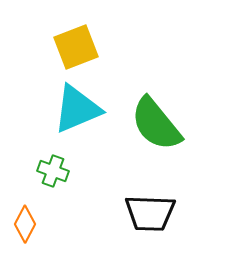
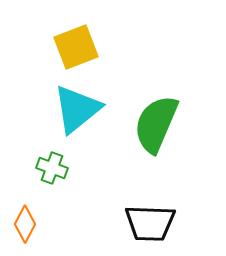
cyan triangle: rotated 16 degrees counterclockwise
green semicircle: rotated 62 degrees clockwise
green cross: moved 1 px left, 3 px up
black trapezoid: moved 10 px down
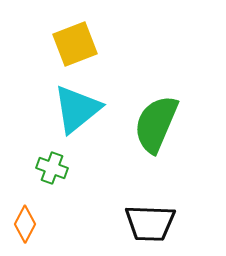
yellow square: moved 1 px left, 3 px up
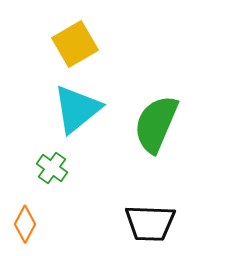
yellow square: rotated 9 degrees counterclockwise
green cross: rotated 16 degrees clockwise
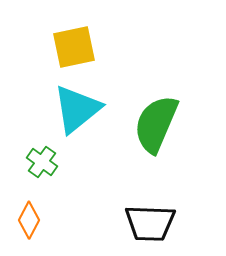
yellow square: moved 1 px left, 3 px down; rotated 18 degrees clockwise
green cross: moved 10 px left, 6 px up
orange diamond: moved 4 px right, 4 px up
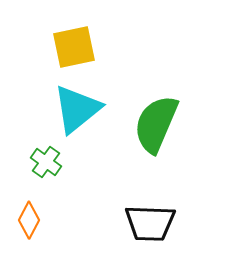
green cross: moved 4 px right
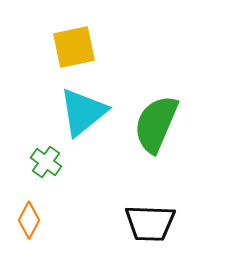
cyan triangle: moved 6 px right, 3 px down
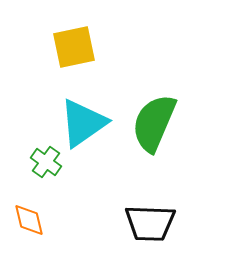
cyan triangle: moved 11 px down; rotated 4 degrees clockwise
green semicircle: moved 2 px left, 1 px up
orange diamond: rotated 42 degrees counterclockwise
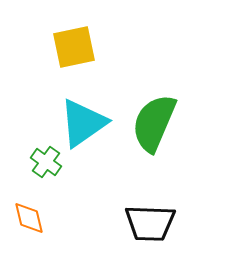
orange diamond: moved 2 px up
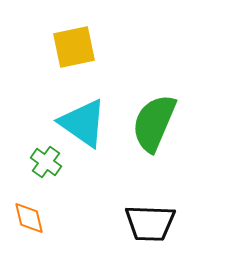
cyan triangle: rotated 50 degrees counterclockwise
